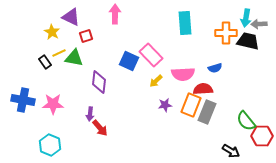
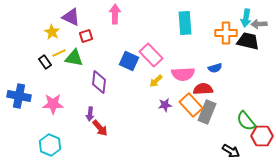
blue cross: moved 4 px left, 4 px up
orange rectangle: rotated 65 degrees counterclockwise
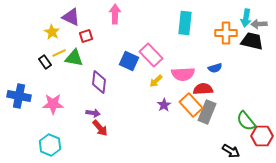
cyan rectangle: rotated 10 degrees clockwise
black trapezoid: moved 4 px right
purple star: moved 1 px left; rotated 24 degrees counterclockwise
purple arrow: moved 3 px right, 1 px up; rotated 88 degrees counterclockwise
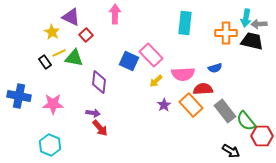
red square: moved 1 px up; rotated 24 degrees counterclockwise
gray rectangle: moved 18 px right, 1 px up; rotated 60 degrees counterclockwise
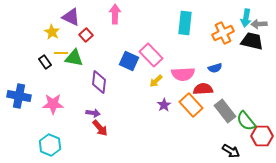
orange cross: moved 3 px left; rotated 25 degrees counterclockwise
yellow line: moved 2 px right; rotated 24 degrees clockwise
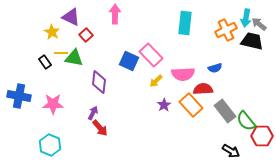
gray arrow: rotated 42 degrees clockwise
orange cross: moved 3 px right, 3 px up
purple arrow: rotated 72 degrees counterclockwise
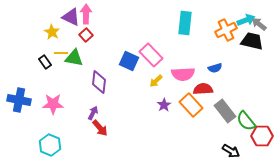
pink arrow: moved 29 px left
cyan arrow: moved 2 px down; rotated 120 degrees counterclockwise
blue cross: moved 4 px down
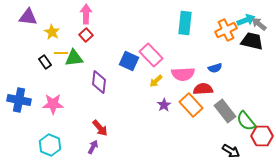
purple triangle: moved 43 px left; rotated 18 degrees counterclockwise
green triangle: rotated 18 degrees counterclockwise
purple arrow: moved 34 px down
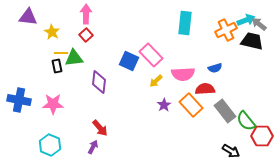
black rectangle: moved 12 px right, 4 px down; rotated 24 degrees clockwise
red semicircle: moved 2 px right
